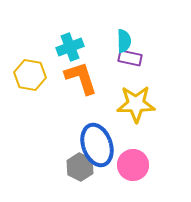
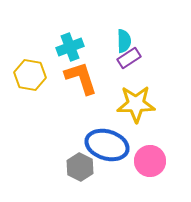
purple rectangle: moved 1 px left; rotated 45 degrees counterclockwise
blue ellipse: moved 10 px right; rotated 54 degrees counterclockwise
pink circle: moved 17 px right, 4 px up
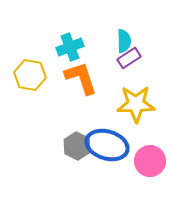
gray hexagon: moved 3 px left, 21 px up
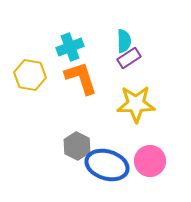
blue ellipse: moved 20 px down
